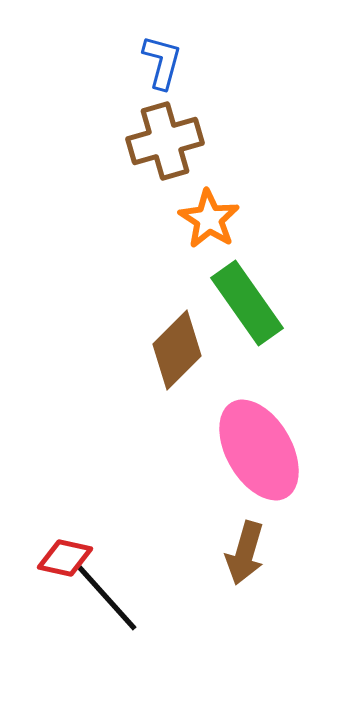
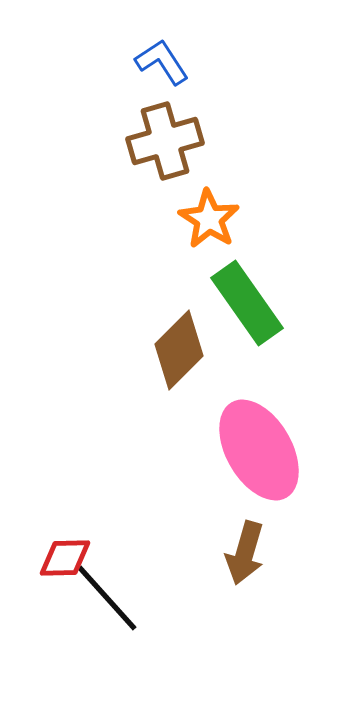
blue L-shape: rotated 48 degrees counterclockwise
brown diamond: moved 2 px right
red diamond: rotated 14 degrees counterclockwise
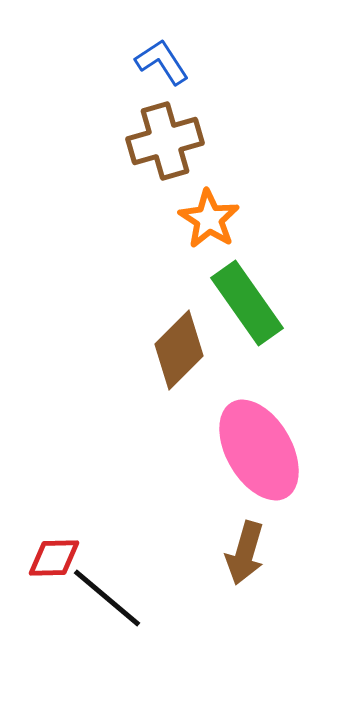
red diamond: moved 11 px left
black line: rotated 8 degrees counterclockwise
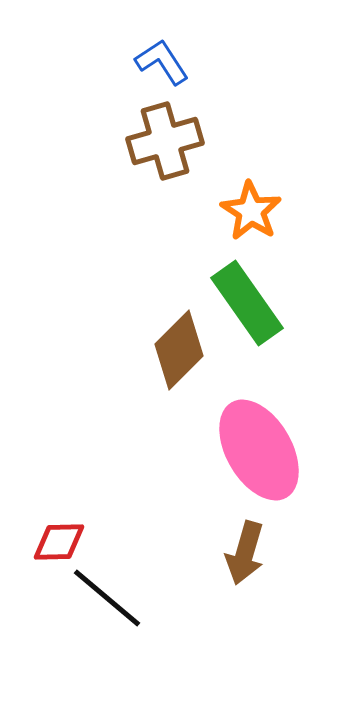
orange star: moved 42 px right, 8 px up
red diamond: moved 5 px right, 16 px up
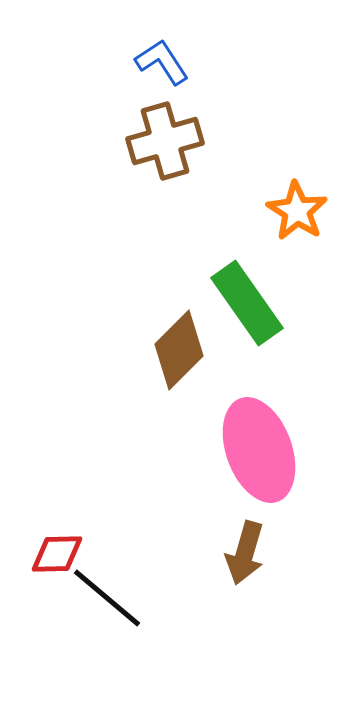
orange star: moved 46 px right
pink ellipse: rotated 10 degrees clockwise
red diamond: moved 2 px left, 12 px down
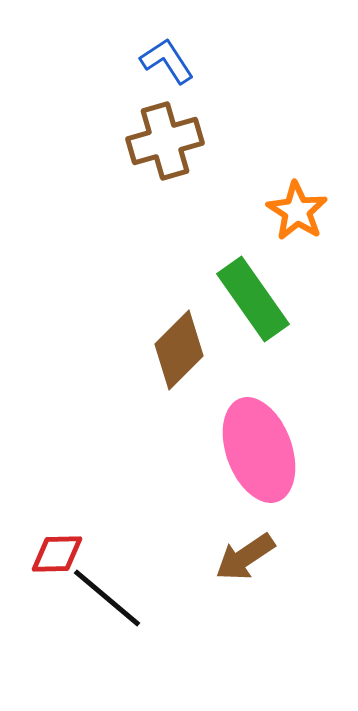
blue L-shape: moved 5 px right, 1 px up
green rectangle: moved 6 px right, 4 px up
brown arrow: moved 4 px down; rotated 40 degrees clockwise
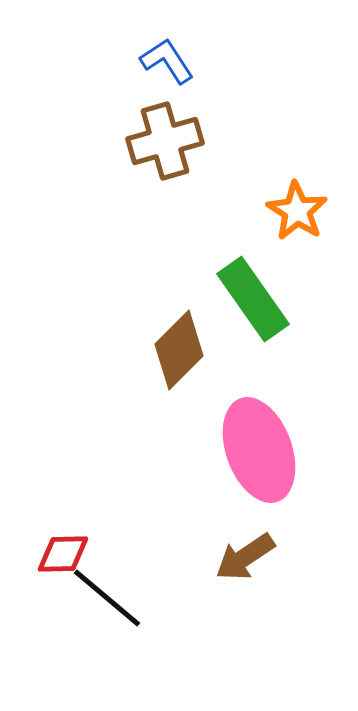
red diamond: moved 6 px right
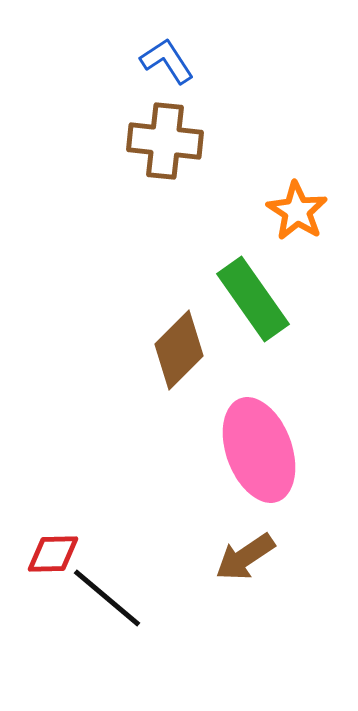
brown cross: rotated 22 degrees clockwise
red diamond: moved 10 px left
